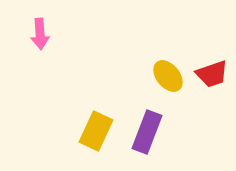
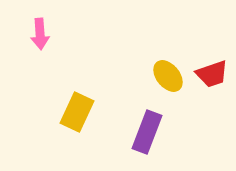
yellow rectangle: moved 19 px left, 19 px up
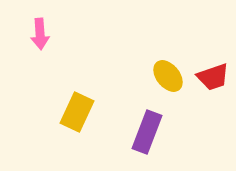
red trapezoid: moved 1 px right, 3 px down
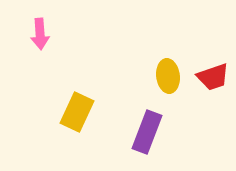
yellow ellipse: rotated 32 degrees clockwise
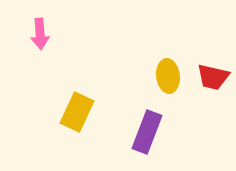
red trapezoid: rotated 32 degrees clockwise
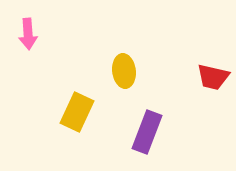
pink arrow: moved 12 px left
yellow ellipse: moved 44 px left, 5 px up
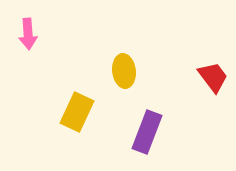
red trapezoid: rotated 140 degrees counterclockwise
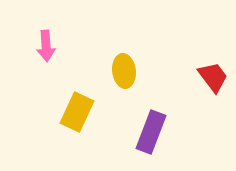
pink arrow: moved 18 px right, 12 px down
purple rectangle: moved 4 px right
